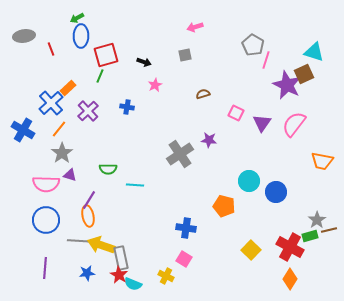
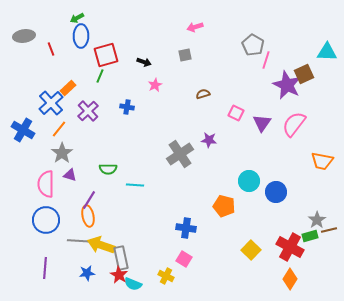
cyan triangle at (314, 52): moved 13 px right; rotated 15 degrees counterclockwise
pink semicircle at (46, 184): rotated 88 degrees clockwise
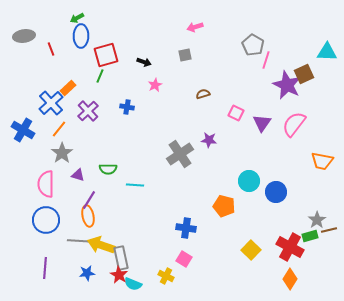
purple triangle at (70, 175): moved 8 px right
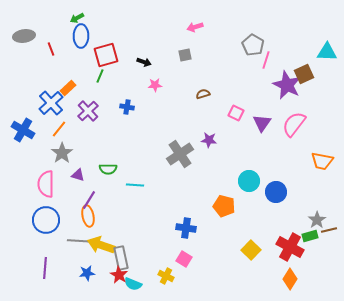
pink star at (155, 85): rotated 24 degrees clockwise
